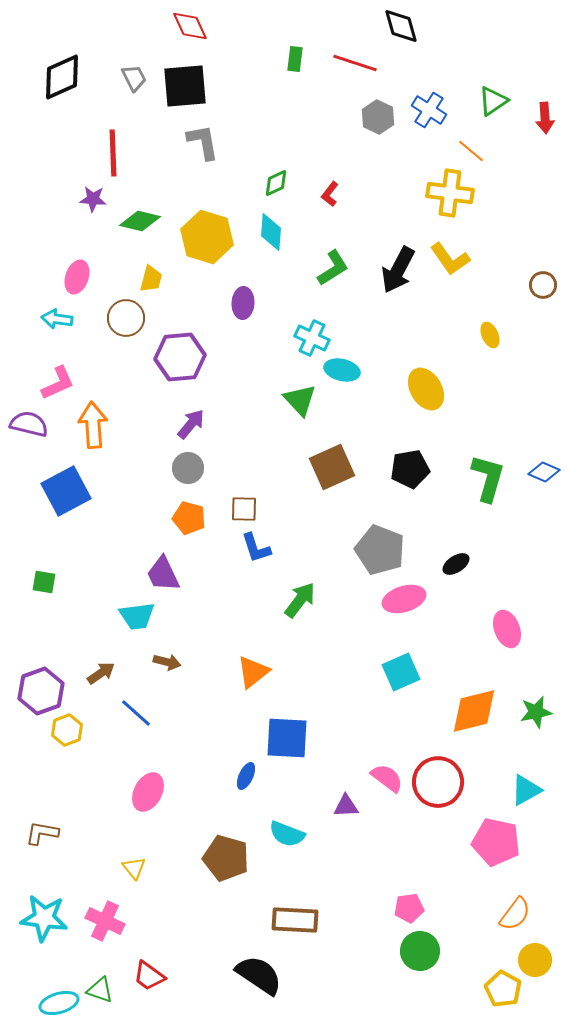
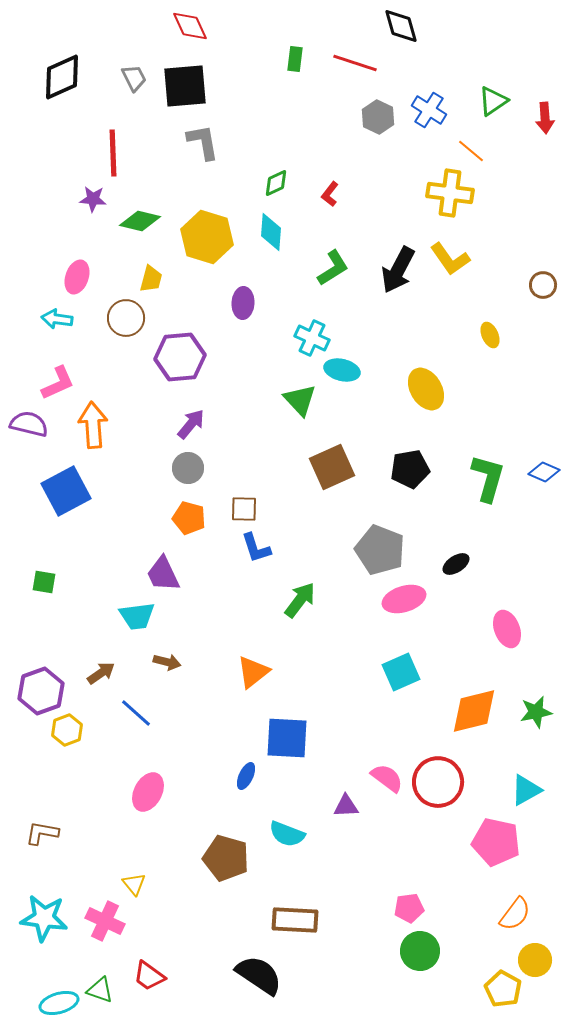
yellow triangle at (134, 868): moved 16 px down
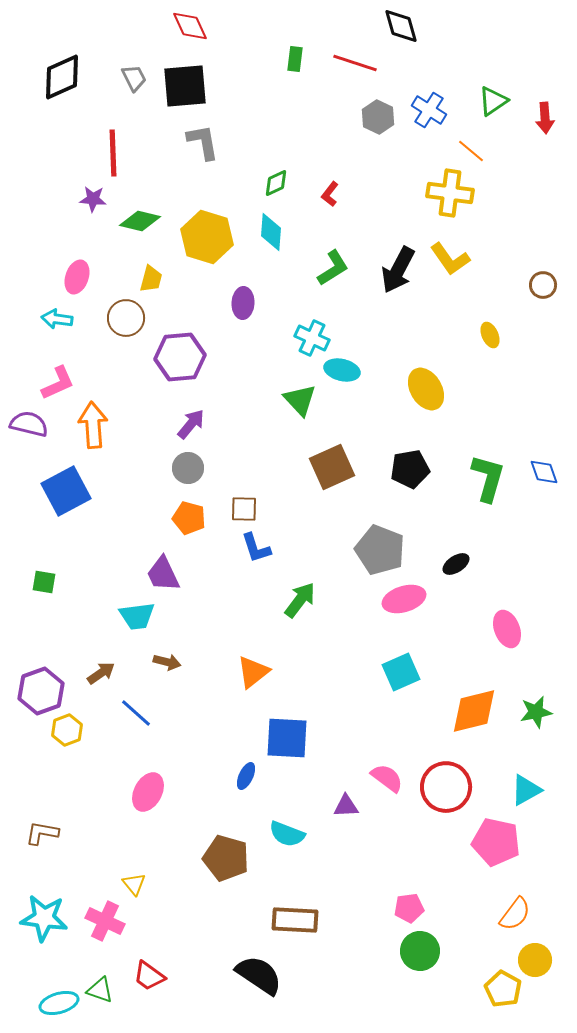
blue diamond at (544, 472): rotated 48 degrees clockwise
red circle at (438, 782): moved 8 px right, 5 px down
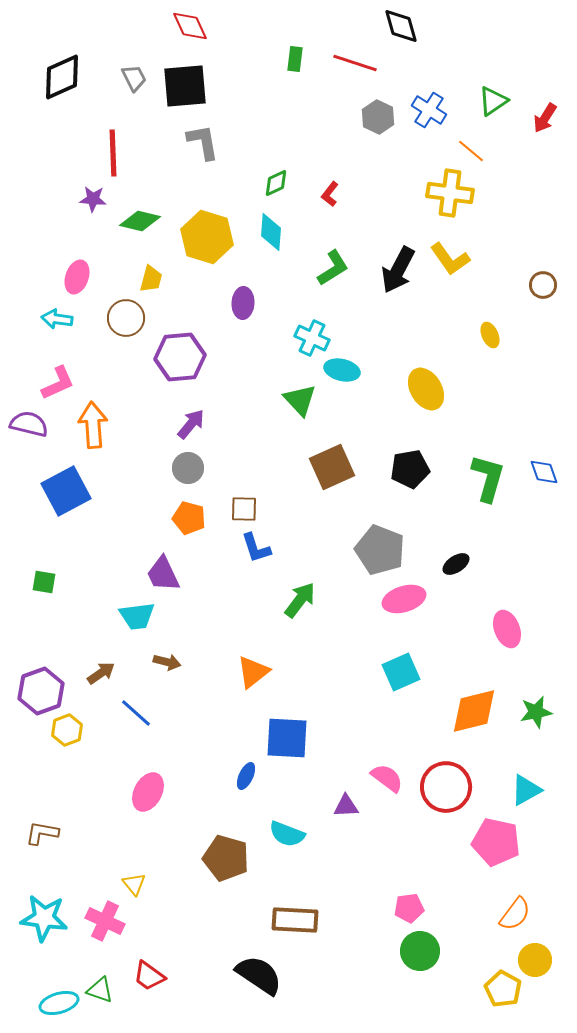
red arrow at (545, 118): rotated 36 degrees clockwise
